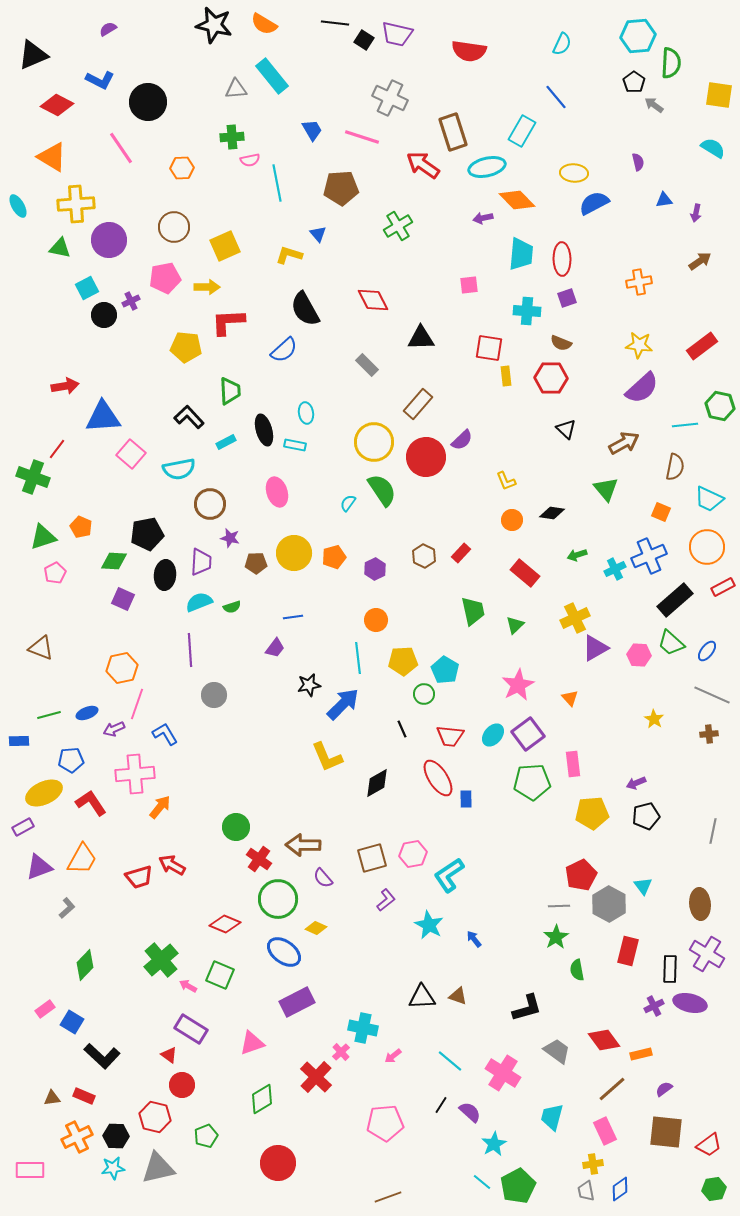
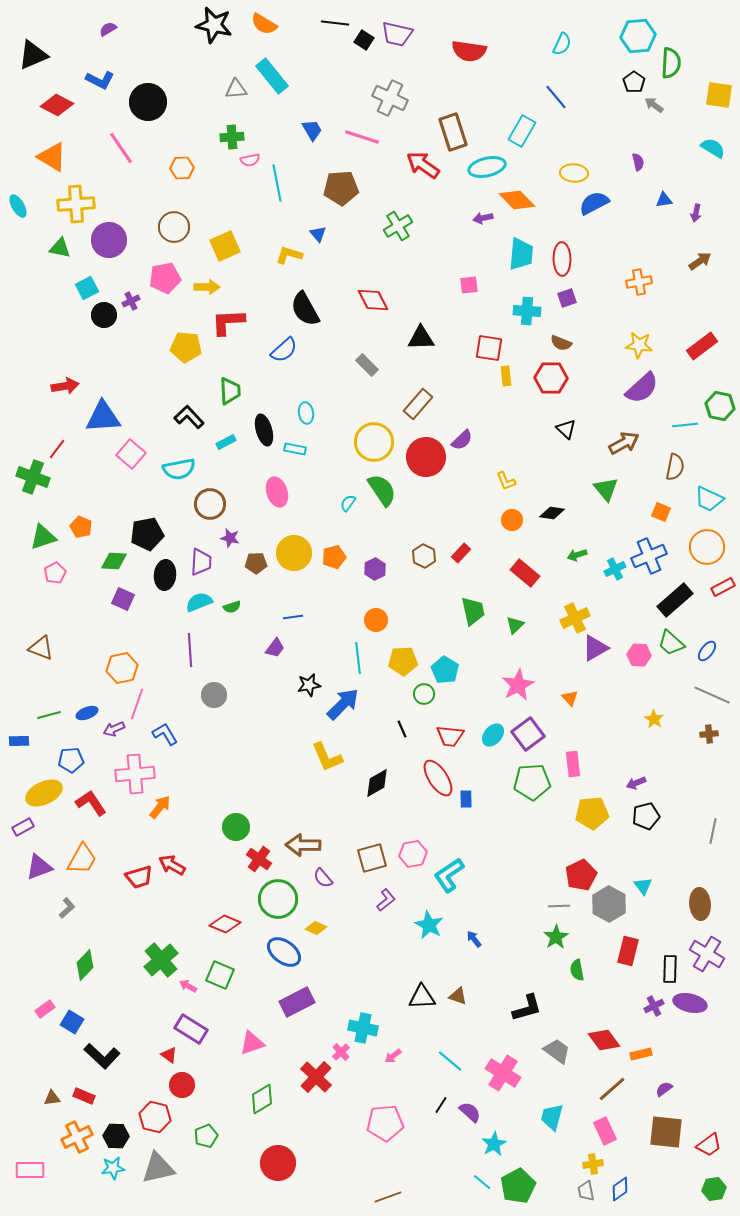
cyan rectangle at (295, 445): moved 4 px down
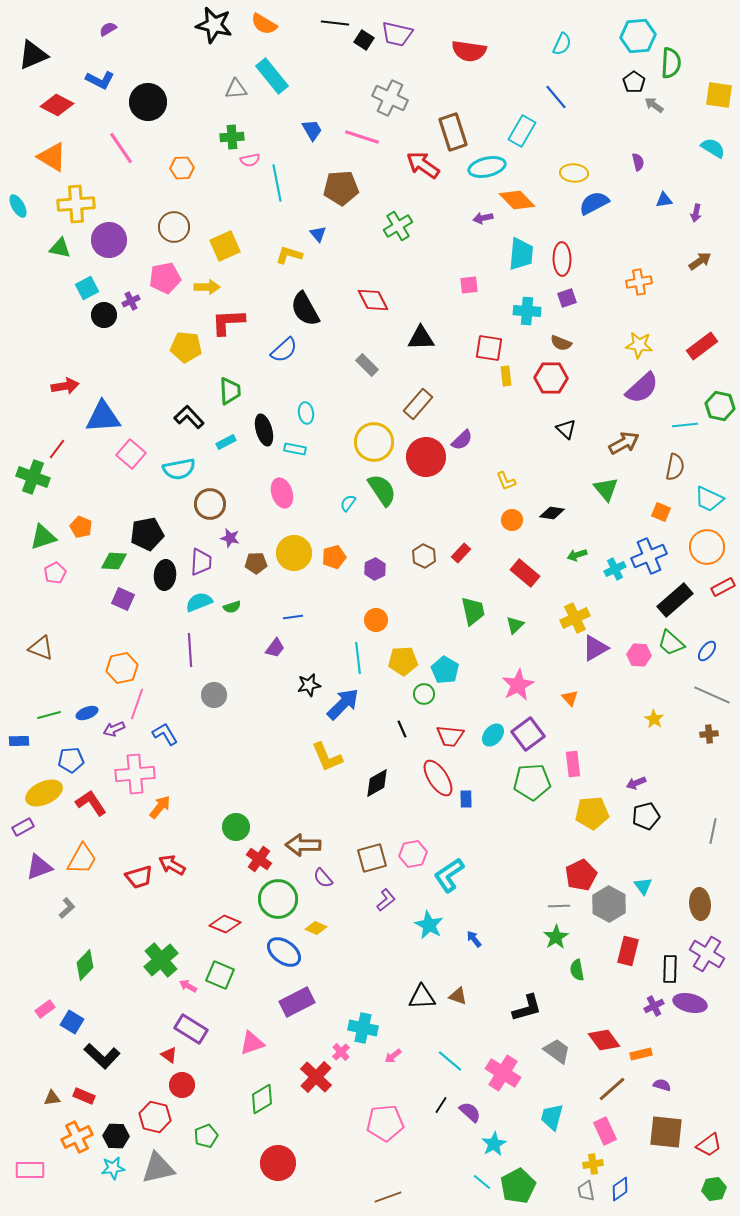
pink ellipse at (277, 492): moved 5 px right, 1 px down
purple semicircle at (664, 1089): moved 2 px left, 4 px up; rotated 54 degrees clockwise
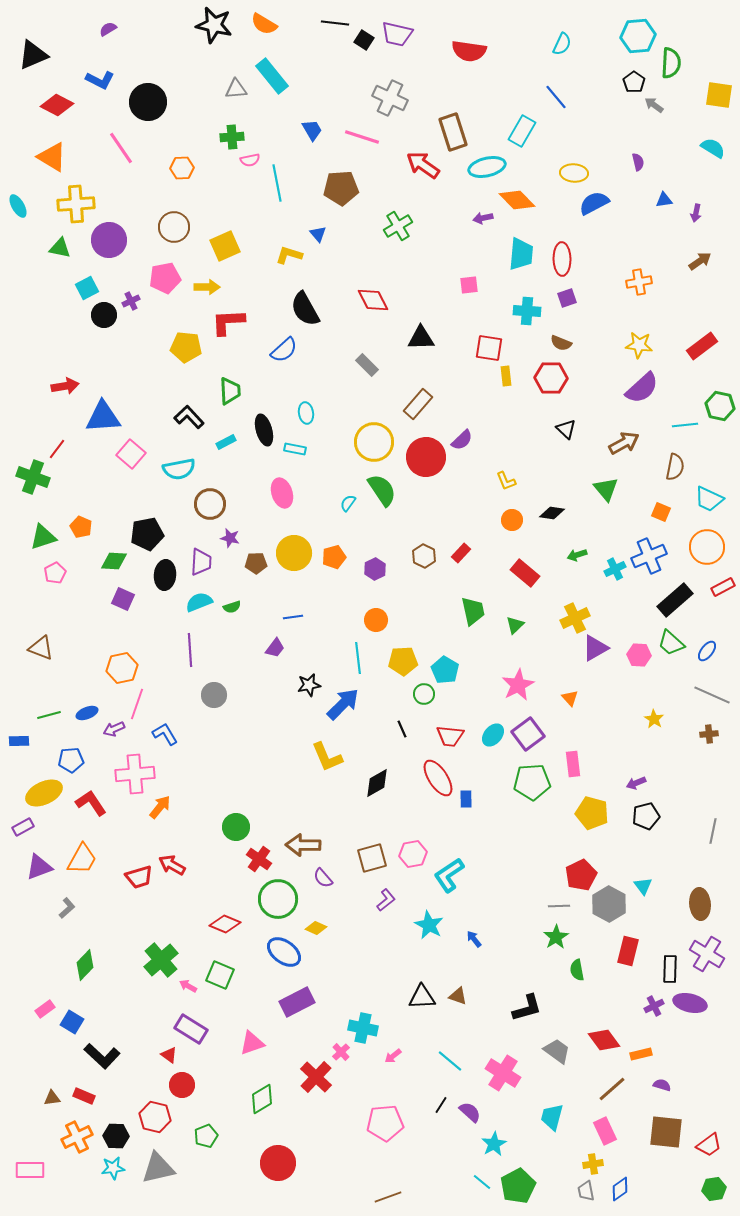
yellow pentagon at (592, 813): rotated 20 degrees clockwise
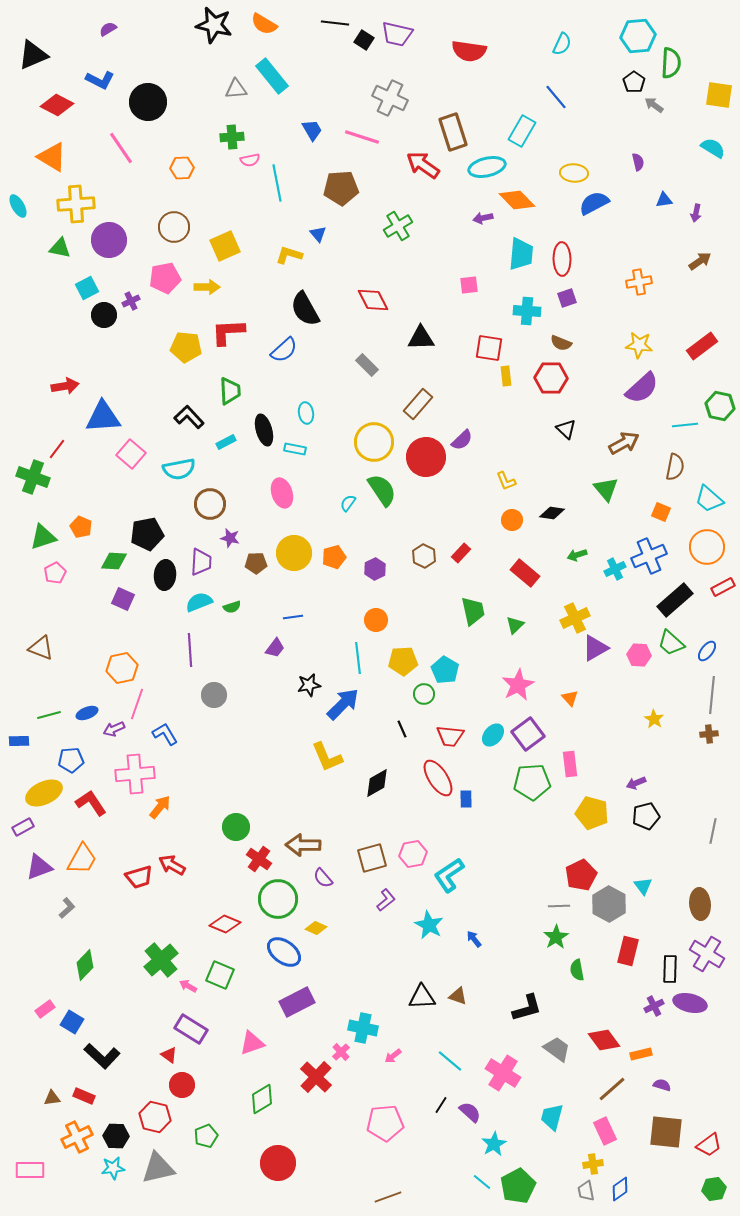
red L-shape at (228, 322): moved 10 px down
cyan trapezoid at (709, 499): rotated 16 degrees clockwise
gray line at (712, 695): rotated 72 degrees clockwise
pink rectangle at (573, 764): moved 3 px left
gray trapezoid at (557, 1051): moved 2 px up
